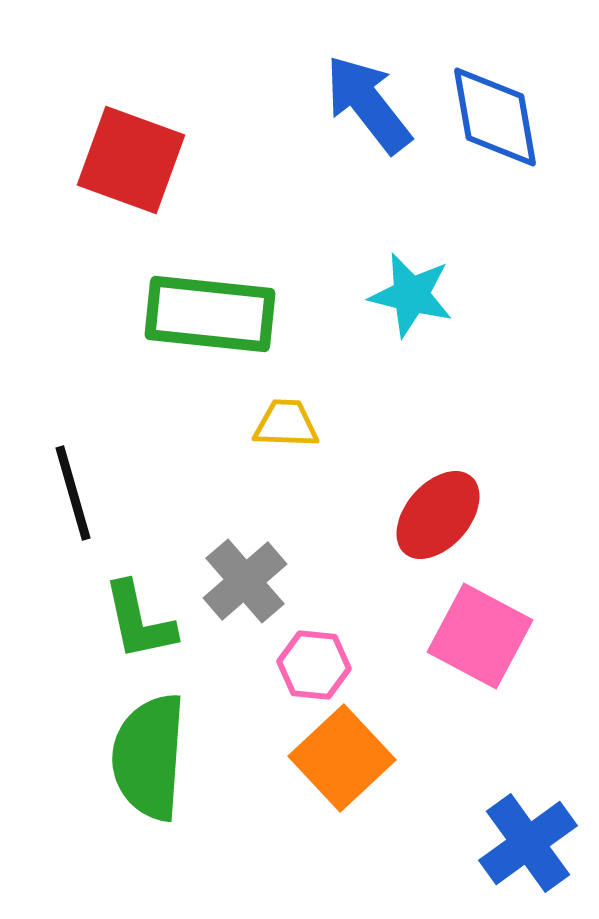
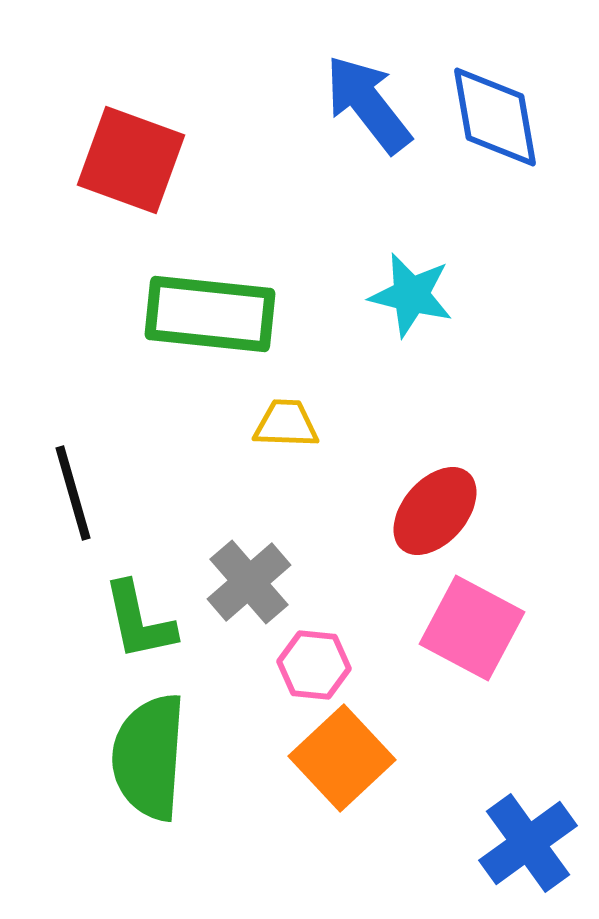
red ellipse: moved 3 px left, 4 px up
gray cross: moved 4 px right, 1 px down
pink square: moved 8 px left, 8 px up
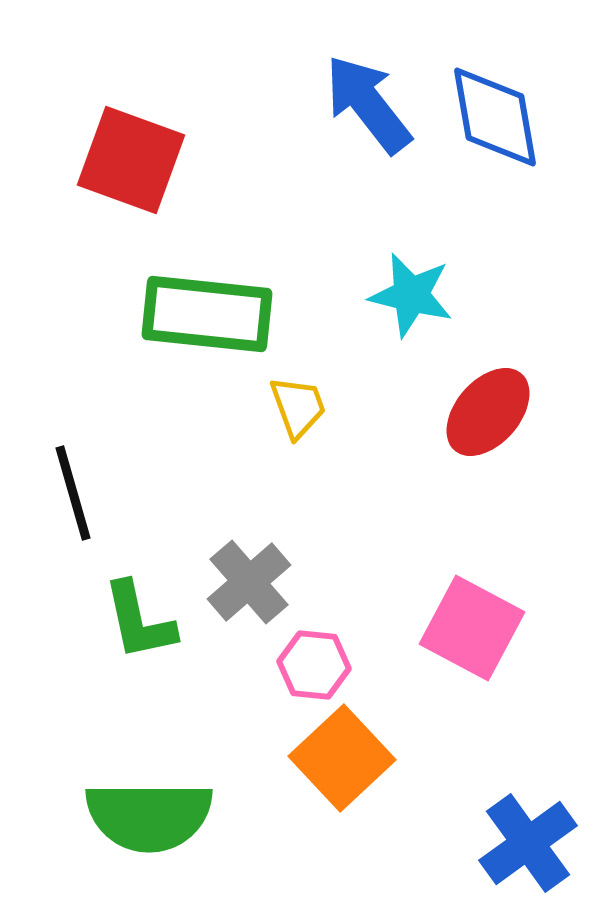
green rectangle: moved 3 px left
yellow trapezoid: moved 12 px right, 17 px up; rotated 68 degrees clockwise
red ellipse: moved 53 px right, 99 px up
green semicircle: moved 59 px down; rotated 94 degrees counterclockwise
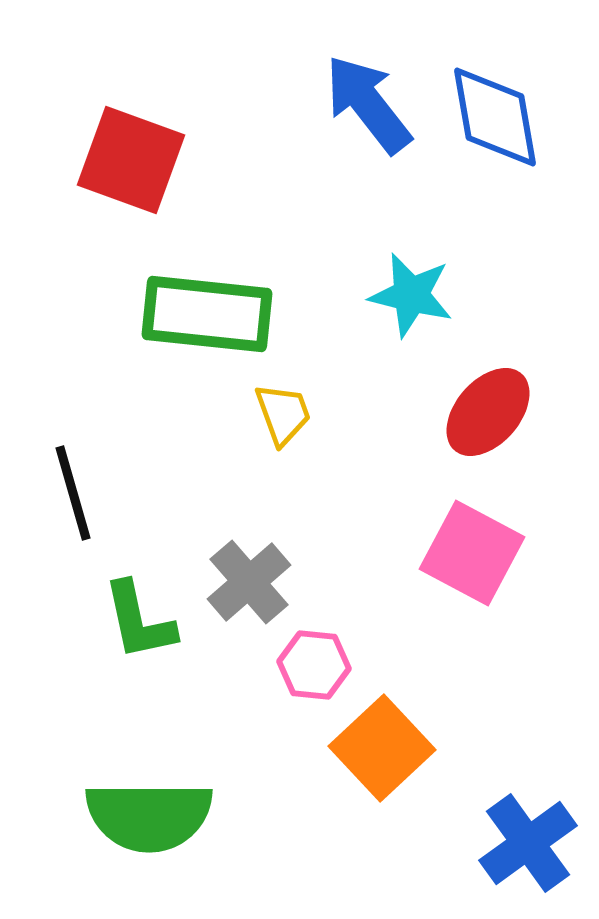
yellow trapezoid: moved 15 px left, 7 px down
pink square: moved 75 px up
orange square: moved 40 px right, 10 px up
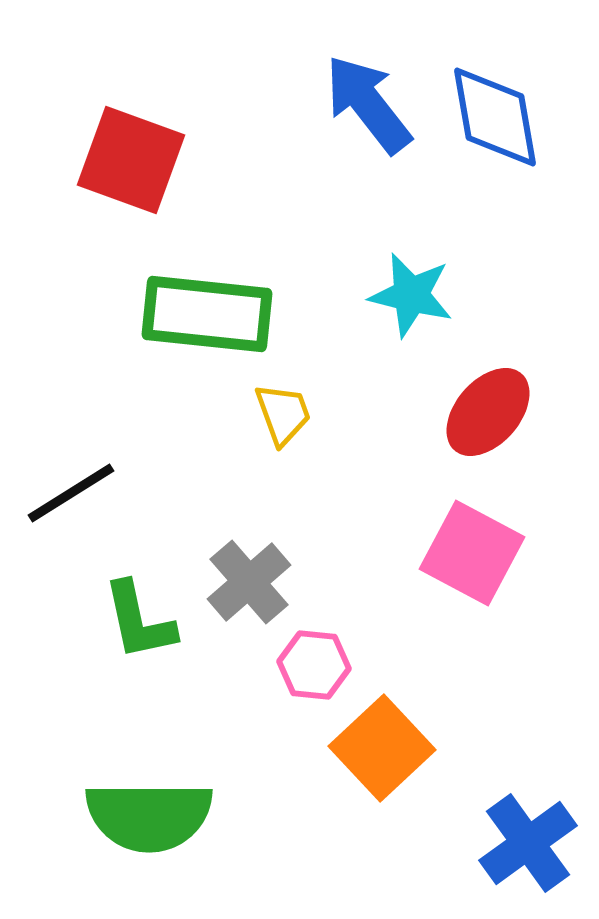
black line: moved 2 px left; rotated 74 degrees clockwise
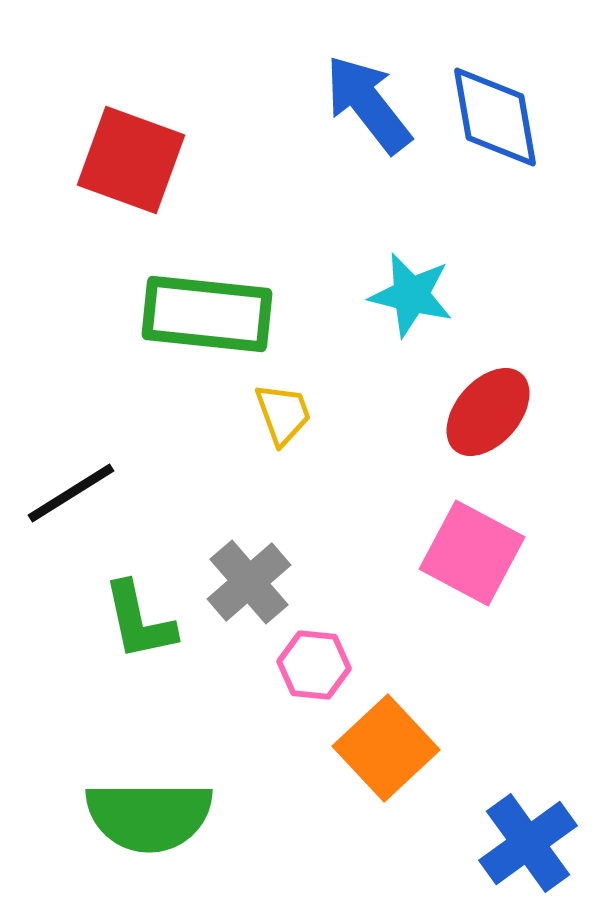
orange square: moved 4 px right
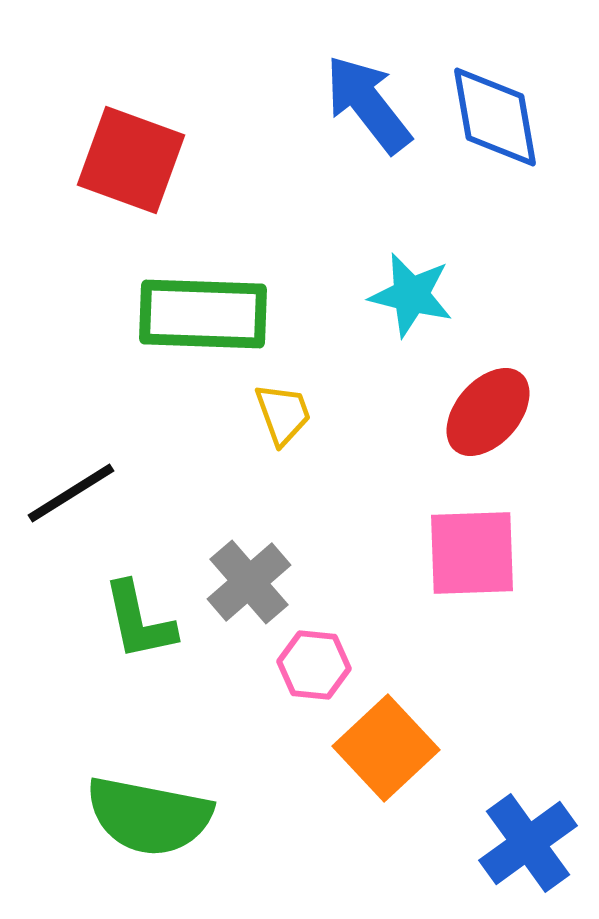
green rectangle: moved 4 px left; rotated 4 degrees counterclockwise
pink square: rotated 30 degrees counterclockwise
green semicircle: rotated 11 degrees clockwise
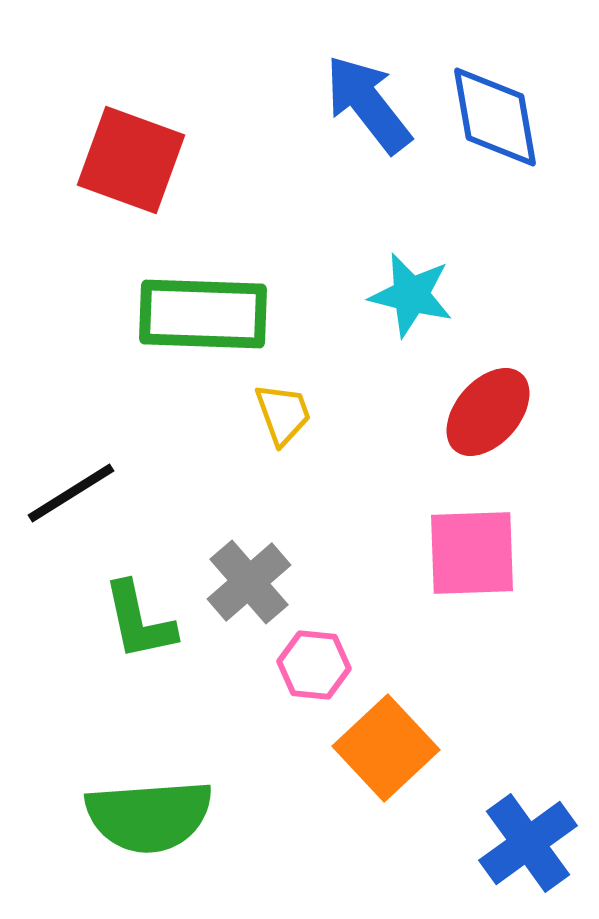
green semicircle: rotated 15 degrees counterclockwise
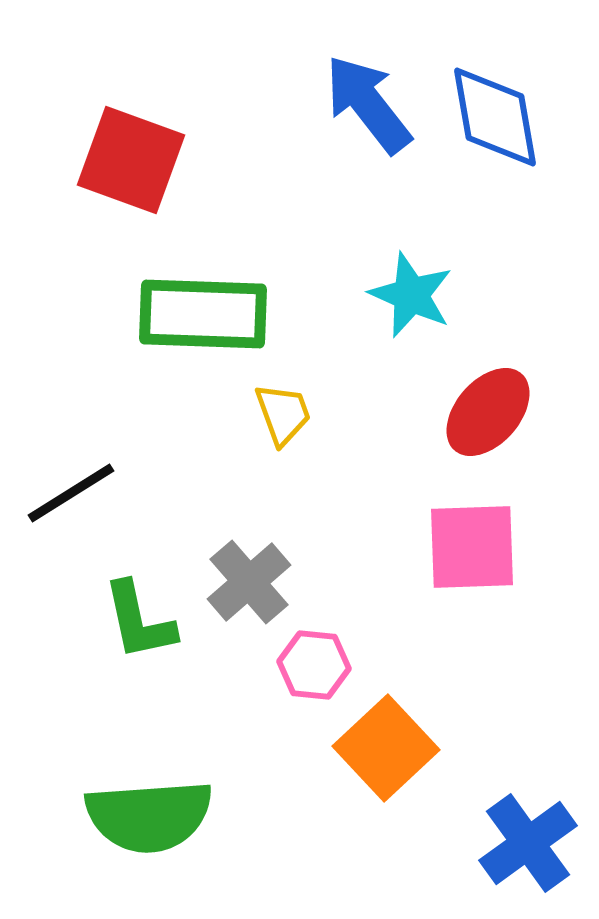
cyan star: rotated 10 degrees clockwise
pink square: moved 6 px up
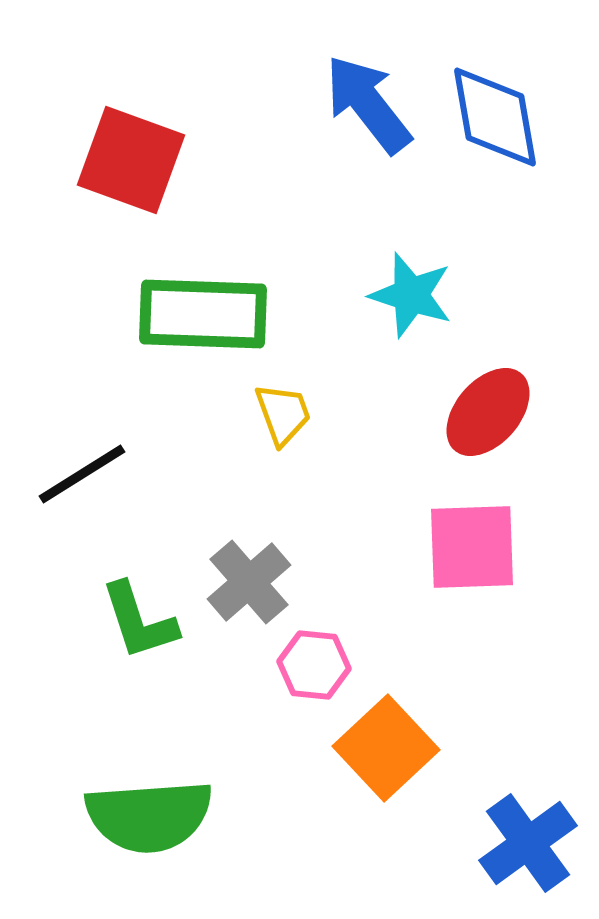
cyan star: rotated 6 degrees counterclockwise
black line: moved 11 px right, 19 px up
green L-shape: rotated 6 degrees counterclockwise
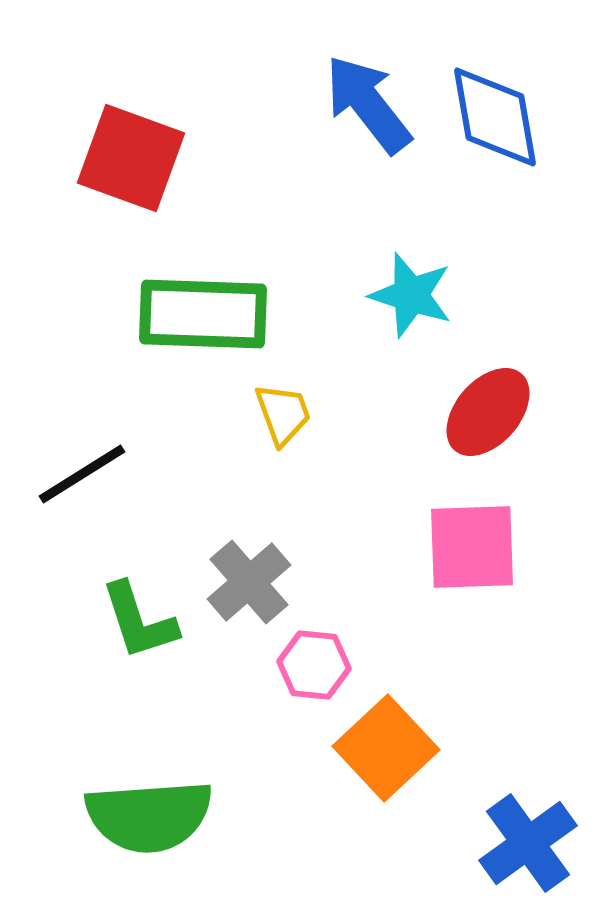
red square: moved 2 px up
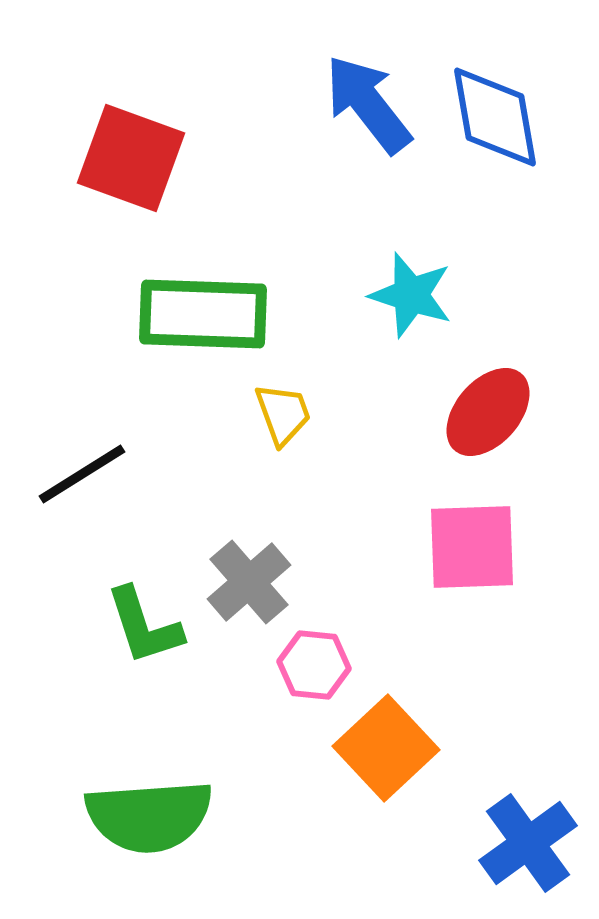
green L-shape: moved 5 px right, 5 px down
